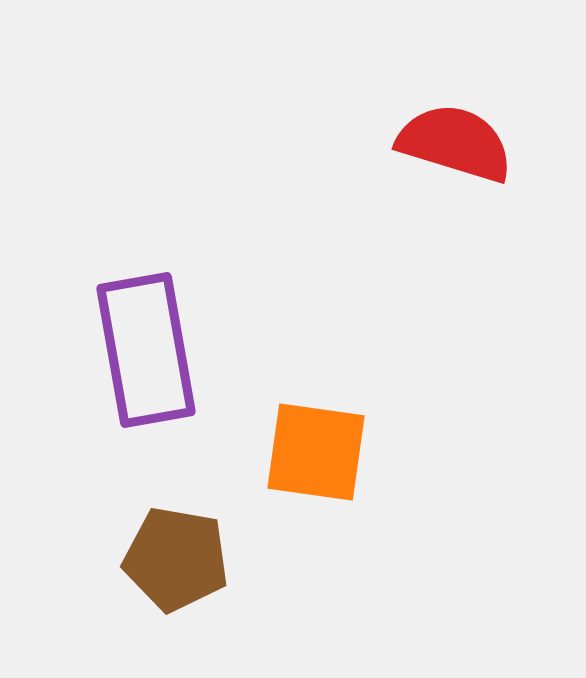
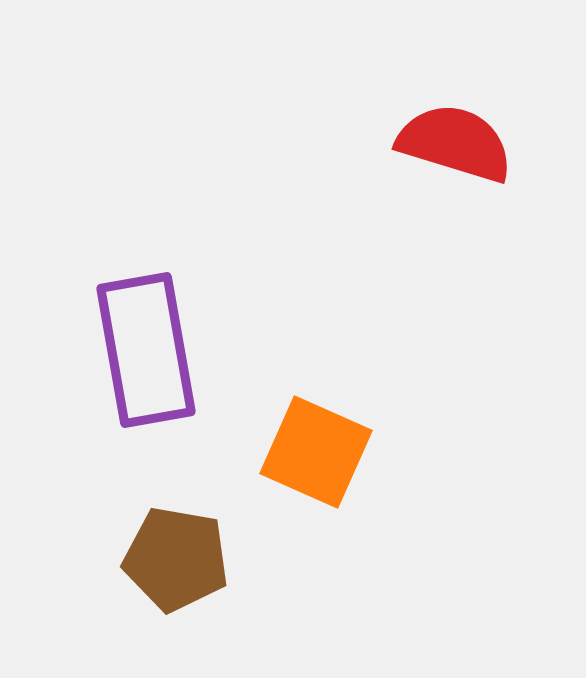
orange square: rotated 16 degrees clockwise
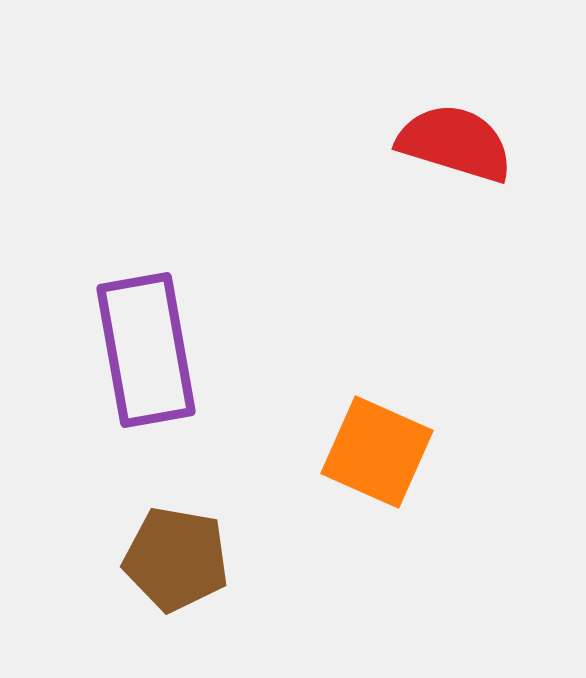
orange square: moved 61 px right
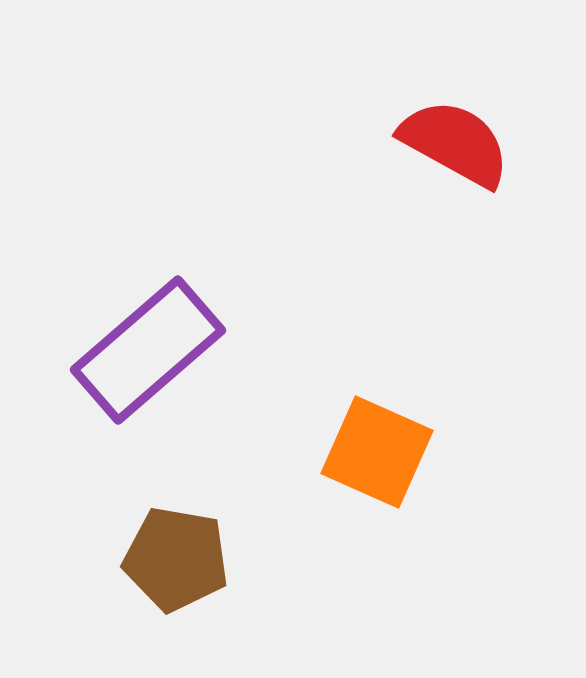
red semicircle: rotated 12 degrees clockwise
purple rectangle: moved 2 px right; rotated 59 degrees clockwise
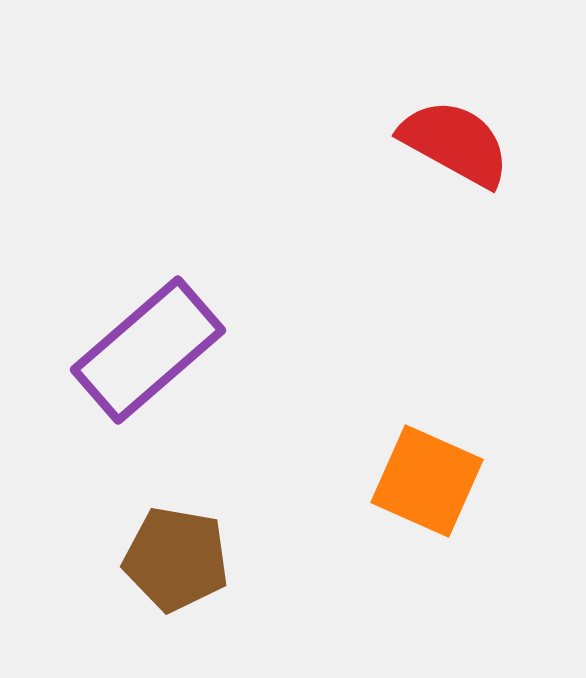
orange square: moved 50 px right, 29 px down
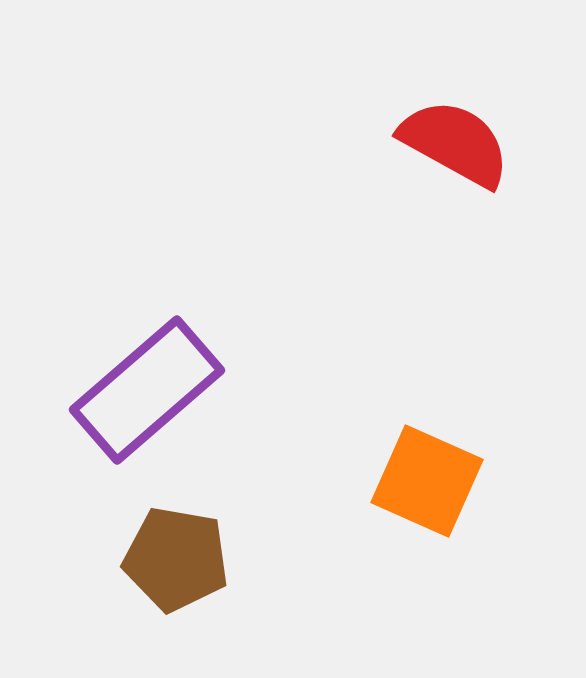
purple rectangle: moved 1 px left, 40 px down
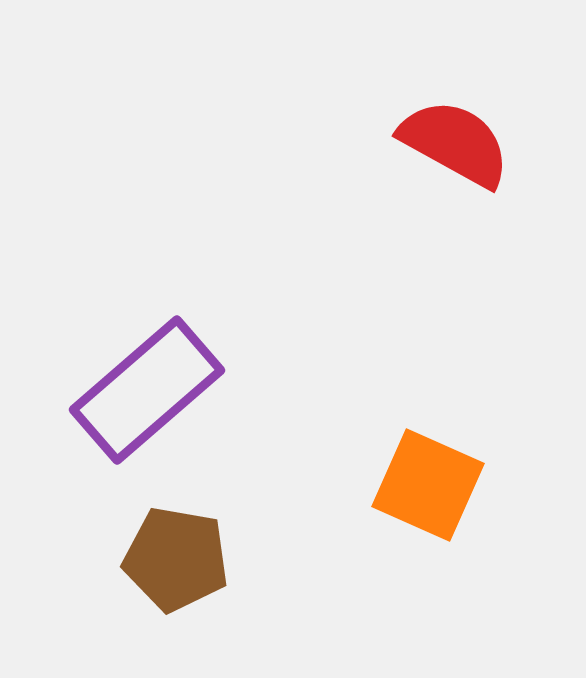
orange square: moved 1 px right, 4 px down
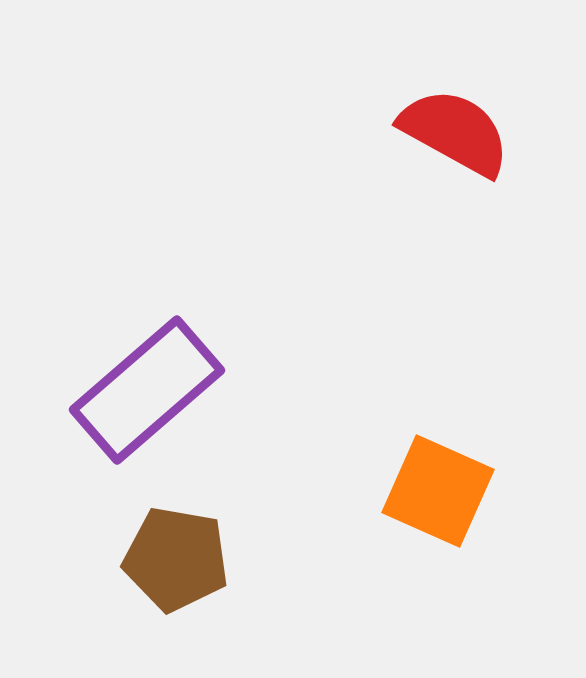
red semicircle: moved 11 px up
orange square: moved 10 px right, 6 px down
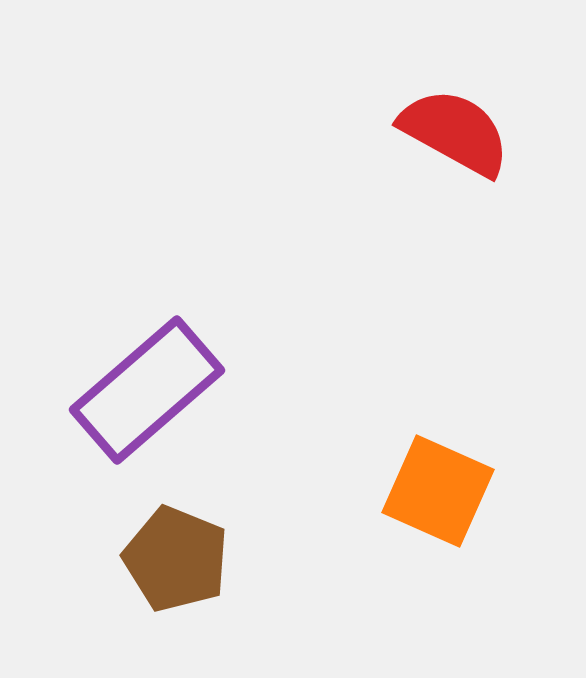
brown pentagon: rotated 12 degrees clockwise
